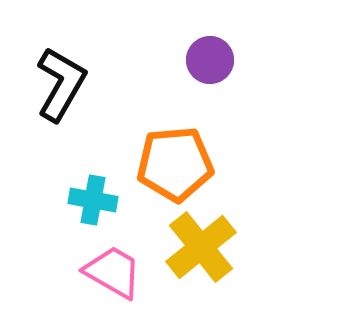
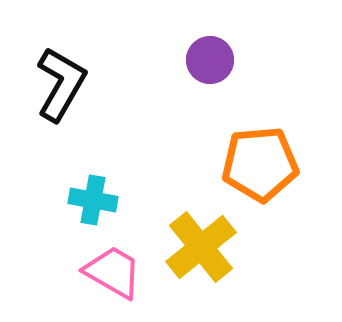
orange pentagon: moved 85 px right
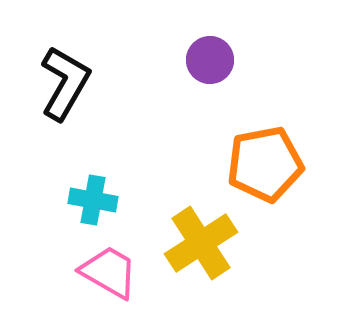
black L-shape: moved 4 px right, 1 px up
orange pentagon: moved 5 px right; rotated 6 degrees counterclockwise
yellow cross: moved 4 px up; rotated 6 degrees clockwise
pink trapezoid: moved 4 px left
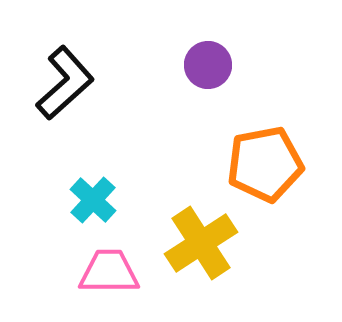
purple circle: moved 2 px left, 5 px down
black L-shape: rotated 18 degrees clockwise
cyan cross: rotated 33 degrees clockwise
pink trapezoid: rotated 30 degrees counterclockwise
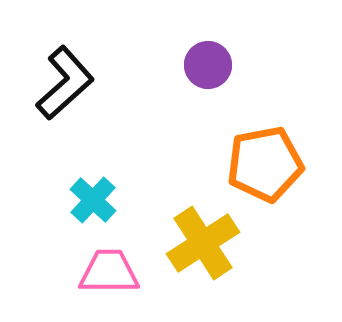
yellow cross: moved 2 px right
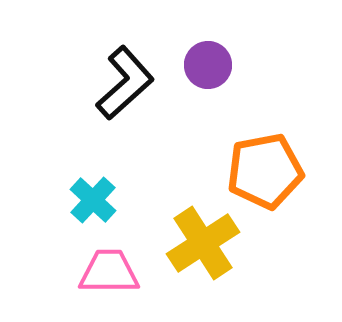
black L-shape: moved 60 px right
orange pentagon: moved 7 px down
